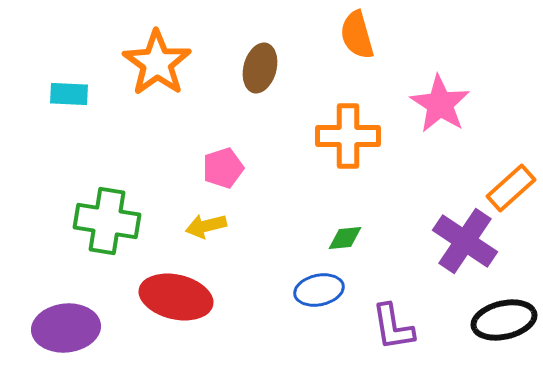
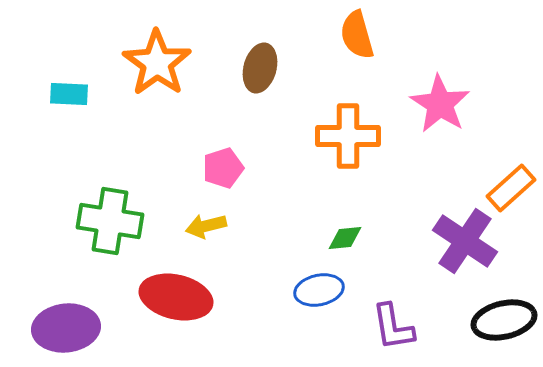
green cross: moved 3 px right
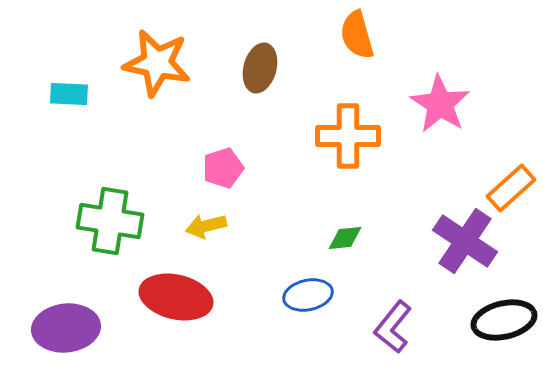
orange star: rotated 24 degrees counterclockwise
blue ellipse: moved 11 px left, 5 px down
purple L-shape: rotated 48 degrees clockwise
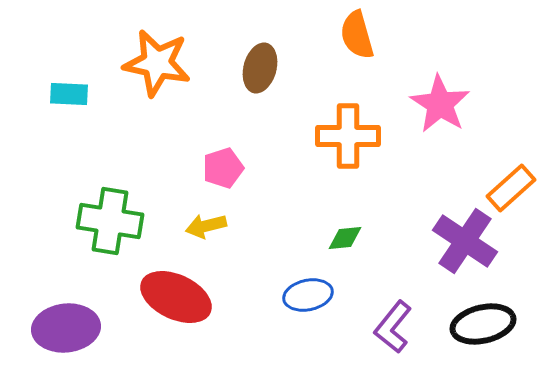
red ellipse: rotated 12 degrees clockwise
black ellipse: moved 21 px left, 4 px down
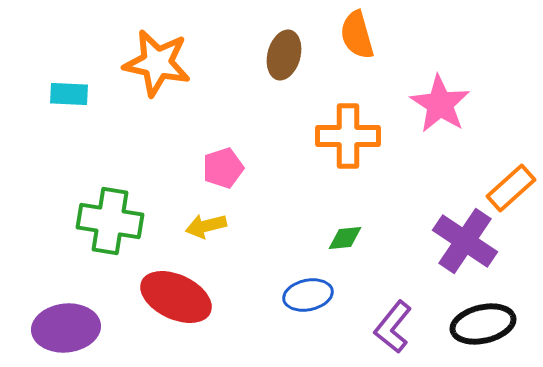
brown ellipse: moved 24 px right, 13 px up
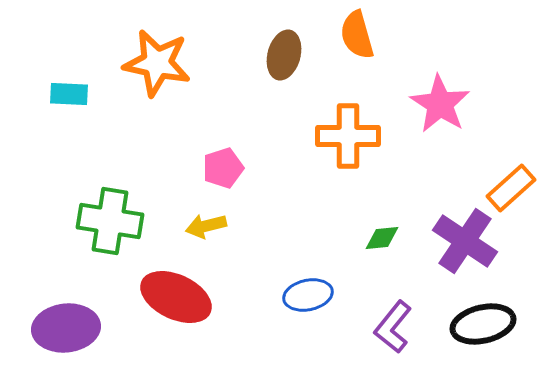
green diamond: moved 37 px right
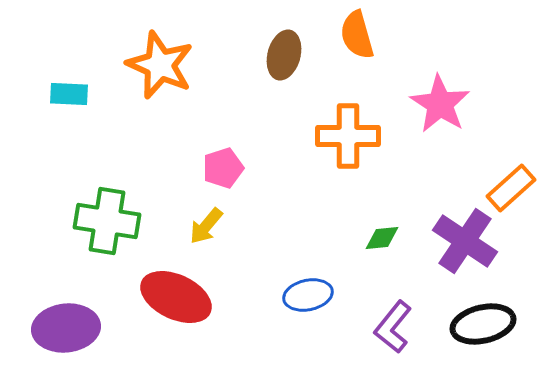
orange star: moved 3 px right, 2 px down; rotated 12 degrees clockwise
green cross: moved 3 px left
yellow arrow: rotated 36 degrees counterclockwise
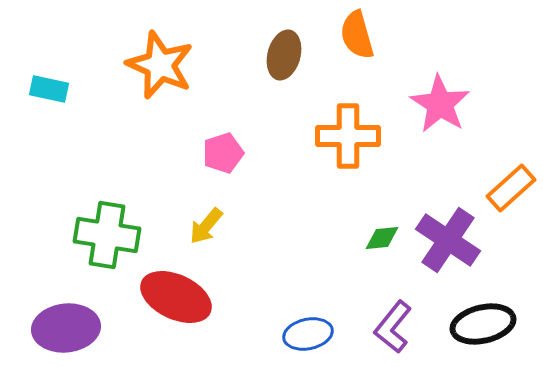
cyan rectangle: moved 20 px left, 5 px up; rotated 9 degrees clockwise
pink pentagon: moved 15 px up
green cross: moved 14 px down
purple cross: moved 17 px left, 1 px up
blue ellipse: moved 39 px down
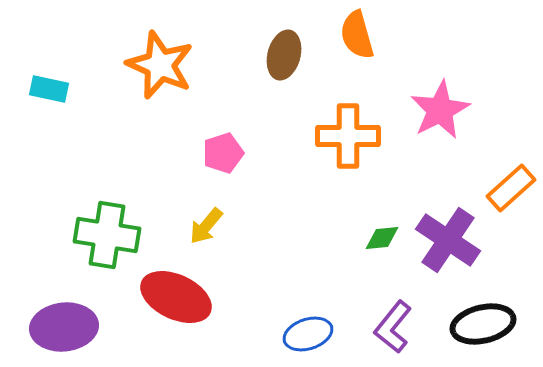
pink star: moved 6 px down; rotated 12 degrees clockwise
purple ellipse: moved 2 px left, 1 px up
blue ellipse: rotated 6 degrees counterclockwise
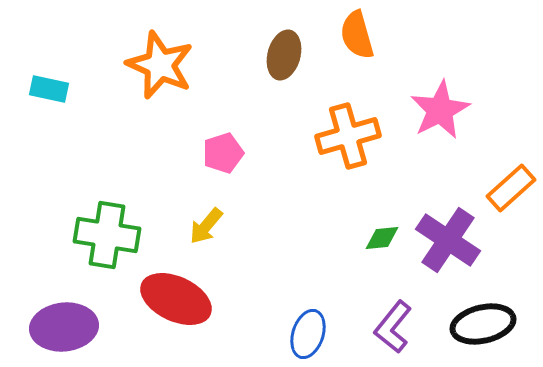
orange cross: rotated 16 degrees counterclockwise
red ellipse: moved 2 px down
blue ellipse: rotated 54 degrees counterclockwise
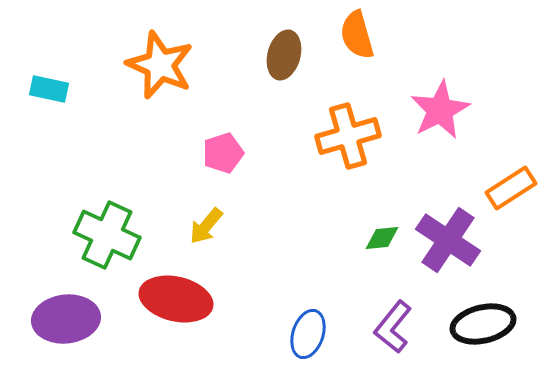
orange rectangle: rotated 9 degrees clockwise
green cross: rotated 16 degrees clockwise
red ellipse: rotated 12 degrees counterclockwise
purple ellipse: moved 2 px right, 8 px up
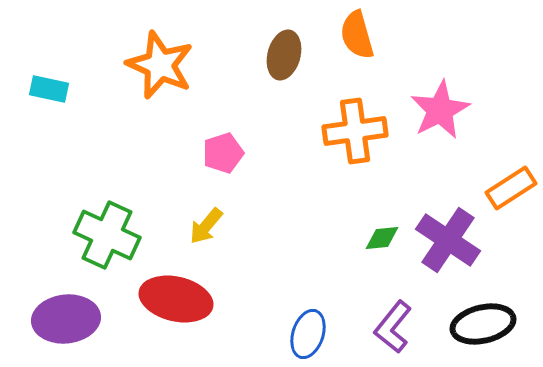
orange cross: moved 7 px right, 5 px up; rotated 8 degrees clockwise
